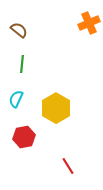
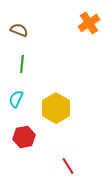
orange cross: rotated 10 degrees counterclockwise
brown semicircle: rotated 18 degrees counterclockwise
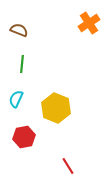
yellow hexagon: rotated 8 degrees counterclockwise
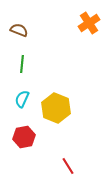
cyan semicircle: moved 6 px right
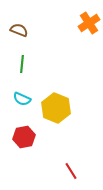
cyan semicircle: rotated 90 degrees counterclockwise
red line: moved 3 px right, 5 px down
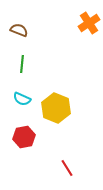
red line: moved 4 px left, 3 px up
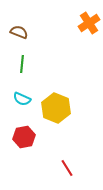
brown semicircle: moved 2 px down
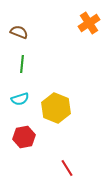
cyan semicircle: moved 2 px left; rotated 42 degrees counterclockwise
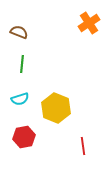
red line: moved 16 px right, 22 px up; rotated 24 degrees clockwise
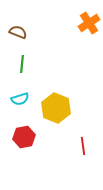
brown semicircle: moved 1 px left
